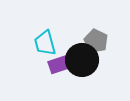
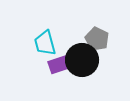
gray pentagon: moved 1 px right, 2 px up
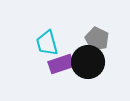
cyan trapezoid: moved 2 px right
black circle: moved 6 px right, 2 px down
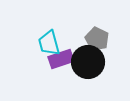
cyan trapezoid: moved 2 px right
purple rectangle: moved 5 px up
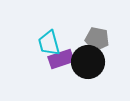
gray pentagon: rotated 15 degrees counterclockwise
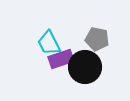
cyan trapezoid: rotated 12 degrees counterclockwise
black circle: moved 3 px left, 5 px down
